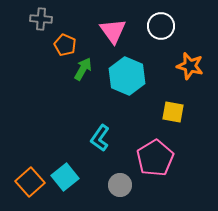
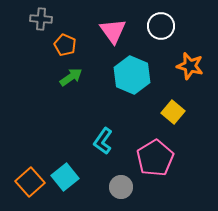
green arrow: moved 12 px left, 8 px down; rotated 25 degrees clockwise
cyan hexagon: moved 5 px right, 1 px up
yellow square: rotated 30 degrees clockwise
cyan L-shape: moved 3 px right, 3 px down
gray circle: moved 1 px right, 2 px down
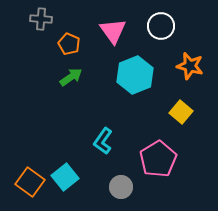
orange pentagon: moved 4 px right, 1 px up
cyan hexagon: moved 3 px right; rotated 15 degrees clockwise
yellow square: moved 8 px right
pink pentagon: moved 3 px right, 1 px down
orange square: rotated 12 degrees counterclockwise
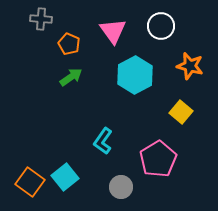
cyan hexagon: rotated 6 degrees counterclockwise
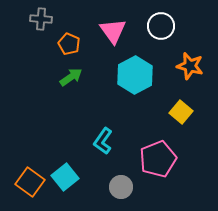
pink pentagon: rotated 9 degrees clockwise
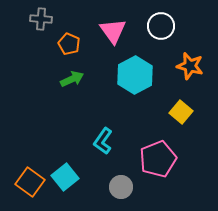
green arrow: moved 1 px right, 2 px down; rotated 10 degrees clockwise
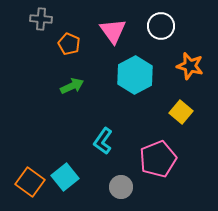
green arrow: moved 7 px down
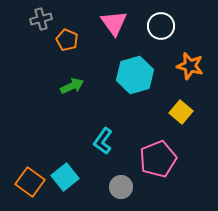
gray cross: rotated 20 degrees counterclockwise
pink triangle: moved 1 px right, 8 px up
orange pentagon: moved 2 px left, 4 px up
cyan hexagon: rotated 12 degrees clockwise
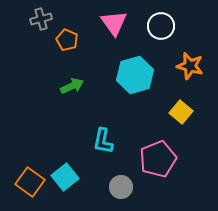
cyan L-shape: rotated 24 degrees counterclockwise
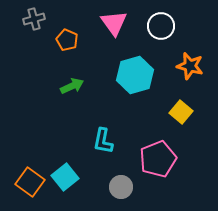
gray cross: moved 7 px left
